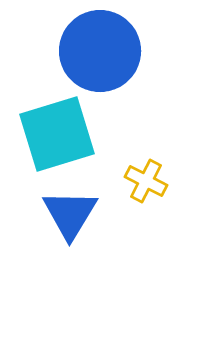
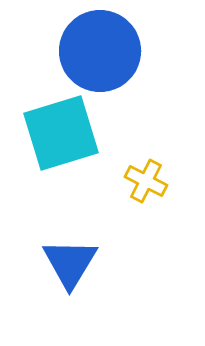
cyan square: moved 4 px right, 1 px up
blue triangle: moved 49 px down
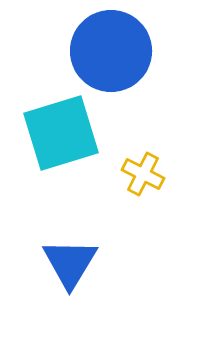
blue circle: moved 11 px right
yellow cross: moved 3 px left, 7 px up
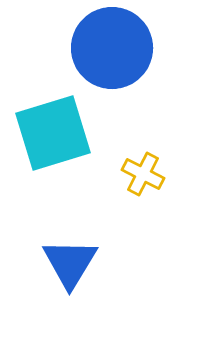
blue circle: moved 1 px right, 3 px up
cyan square: moved 8 px left
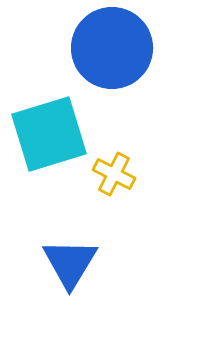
cyan square: moved 4 px left, 1 px down
yellow cross: moved 29 px left
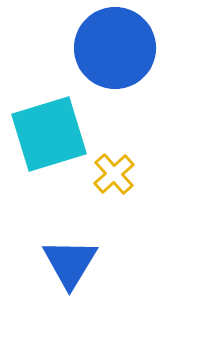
blue circle: moved 3 px right
yellow cross: rotated 21 degrees clockwise
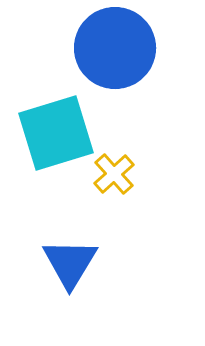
cyan square: moved 7 px right, 1 px up
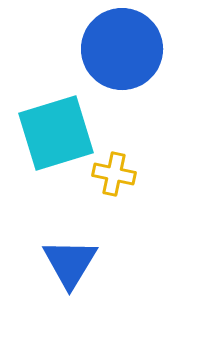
blue circle: moved 7 px right, 1 px down
yellow cross: rotated 36 degrees counterclockwise
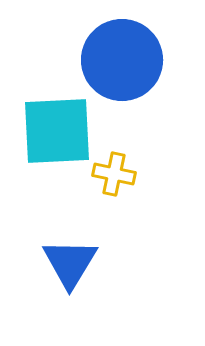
blue circle: moved 11 px down
cyan square: moved 1 px right, 2 px up; rotated 14 degrees clockwise
